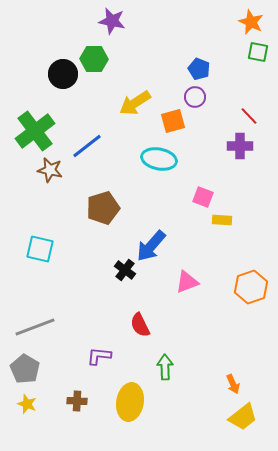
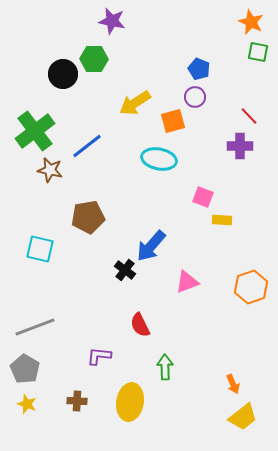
brown pentagon: moved 15 px left, 9 px down; rotated 8 degrees clockwise
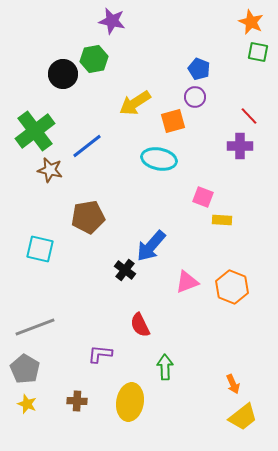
green hexagon: rotated 12 degrees counterclockwise
orange hexagon: moved 19 px left; rotated 20 degrees counterclockwise
purple L-shape: moved 1 px right, 2 px up
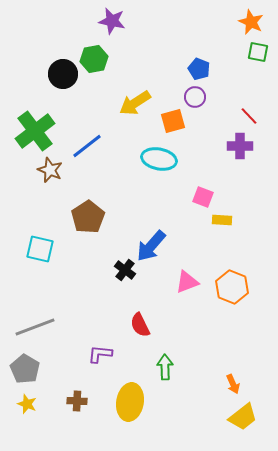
brown star: rotated 10 degrees clockwise
brown pentagon: rotated 24 degrees counterclockwise
